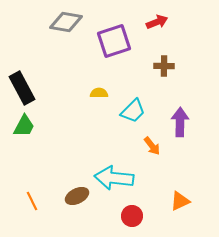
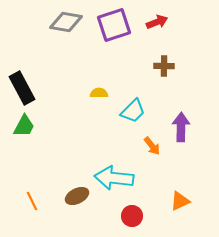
purple square: moved 16 px up
purple arrow: moved 1 px right, 5 px down
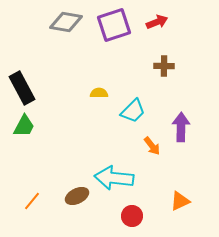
orange line: rotated 66 degrees clockwise
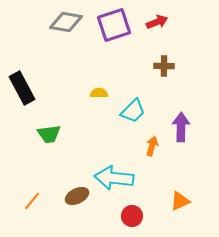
green trapezoid: moved 25 px right, 8 px down; rotated 55 degrees clockwise
orange arrow: rotated 126 degrees counterclockwise
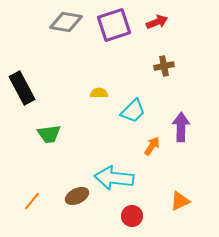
brown cross: rotated 12 degrees counterclockwise
orange arrow: rotated 18 degrees clockwise
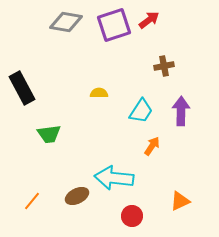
red arrow: moved 8 px left, 2 px up; rotated 15 degrees counterclockwise
cyan trapezoid: moved 8 px right; rotated 12 degrees counterclockwise
purple arrow: moved 16 px up
